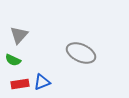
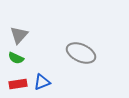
green semicircle: moved 3 px right, 2 px up
red rectangle: moved 2 px left
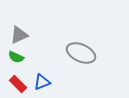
gray triangle: rotated 24 degrees clockwise
green semicircle: moved 1 px up
red rectangle: rotated 54 degrees clockwise
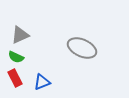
gray triangle: moved 1 px right
gray ellipse: moved 1 px right, 5 px up
red rectangle: moved 3 px left, 6 px up; rotated 18 degrees clockwise
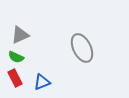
gray ellipse: rotated 40 degrees clockwise
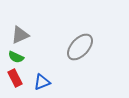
gray ellipse: moved 2 px left, 1 px up; rotated 68 degrees clockwise
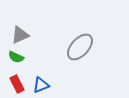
red rectangle: moved 2 px right, 6 px down
blue triangle: moved 1 px left, 3 px down
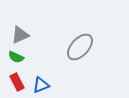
red rectangle: moved 2 px up
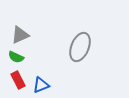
gray ellipse: rotated 20 degrees counterclockwise
red rectangle: moved 1 px right, 2 px up
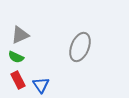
blue triangle: rotated 42 degrees counterclockwise
